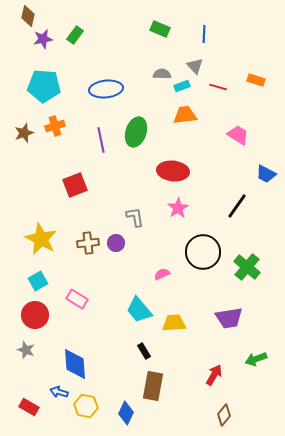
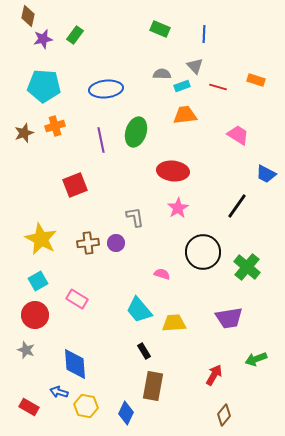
pink semicircle at (162, 274): rotated 42 degrees clockwise
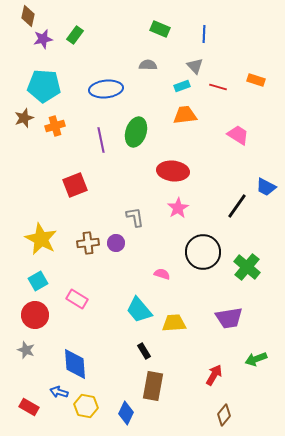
gray semicircle at (162, 74): moved 14 px left, 9 px up
brown star at (24, 133): moved 15 px up
blue trapezoid at (266, 174): moved 13 px down
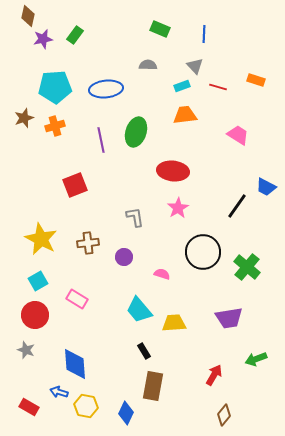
cyan pentagon at (44, 86): moved 11 px right, 1 px down; rotated 8 degrees counterclockwise
purple circle at (116, 243): moved 8 px right, 14 px down
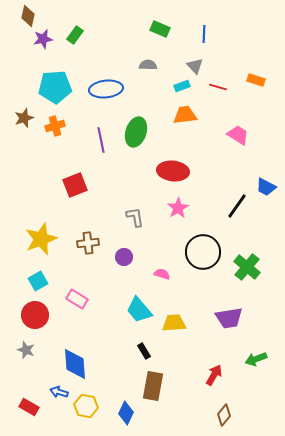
yellow star at (41, 239): rotated 24 degrees clockwise
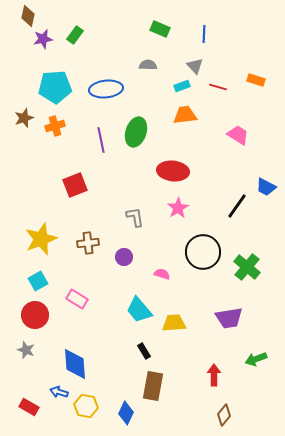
red arrow at (214, 375): rotated 30 degrees counterclockwise
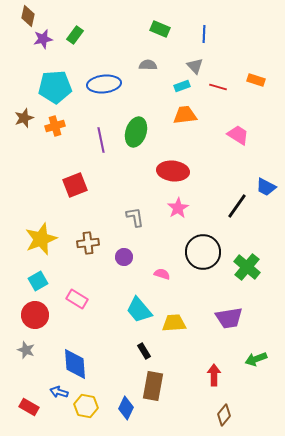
blue ellipse at (106, 89): moved 2 px left, 5 px up
blue diamond at (126, 413): moved 5 px up
